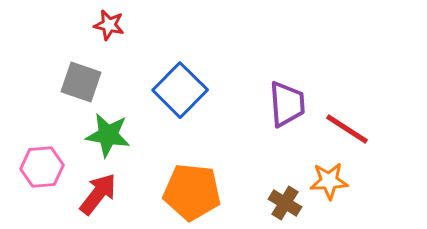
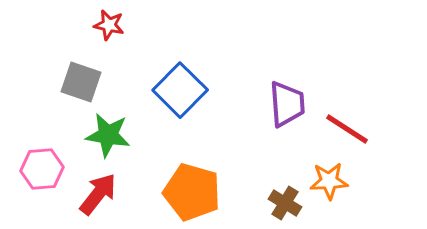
pink hexagon: moved 2 px down
orange pentagon: rotated 10 degrees clockwise
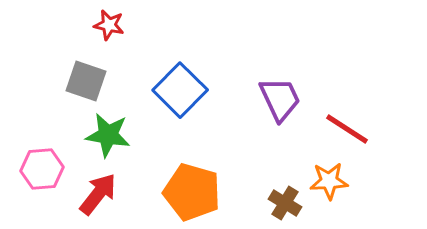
gray square: moved 5 px right, 1 px up
purple trapezoid: moved 7 px left, 5 px up; rotated 21 degrees counterclockwise
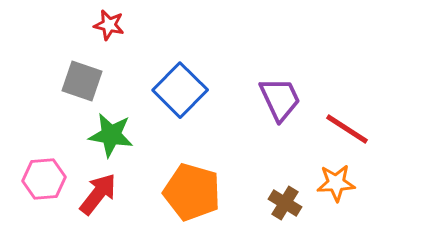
gray square: moved 4 px left
green star: moved 3 px right
pink hexagon: moved 2 px right, 10 px down
orange star: moved 7 px right, 2 px down
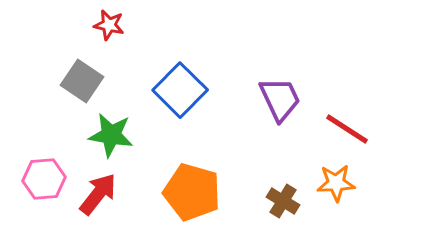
gray square: rotated 15 degrees clockwise
brown cross: moved 2 px left, 2 px up
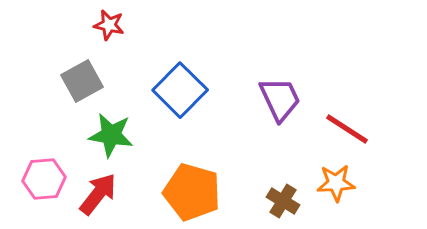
gray square: rotated 27 degrees clockwise
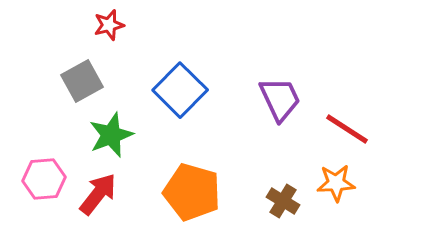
red star: rotated 28 degrees counterclockwise
green star: rotated 30 degrees counterclockwise
